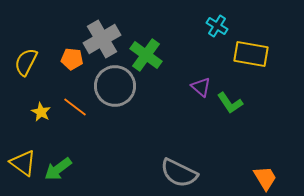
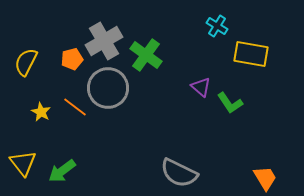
gray cross: moved 2 px right, 2 px down
orange pentagon: rotated 20 degrees counterclockwise
gray circle: moved 7 px left, 2 px down
yellow triangle: rotated 16 degrees clockwise
green arrow: moved 4 px right, 2 px down
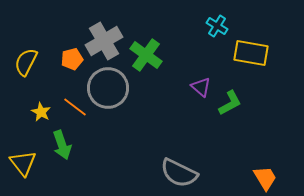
yellow rectangle: moved 1 px up
green L-shape: rotated 84 degrees counterclockwise
green arrow: moved 26 px up; rotated 72 degrees counterclockwise
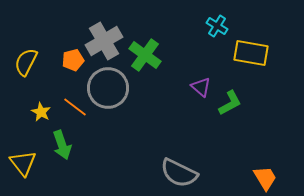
green cross: moved 1 px left
orange pentagon: moved 1 px right, 1 px down
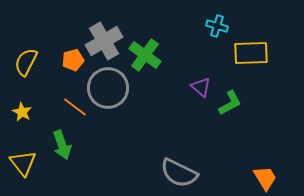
cyan cross: rotated 15 degrees counterclockwise
yellow rectangle: rotated 12 degrees counterclockwise
yellow star: moved 19 px left
